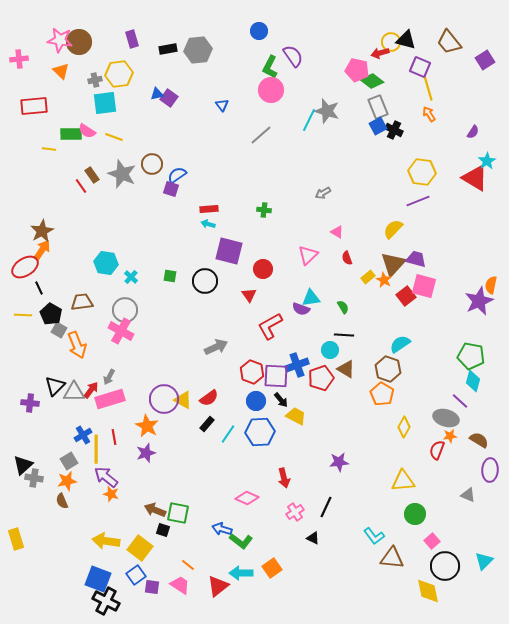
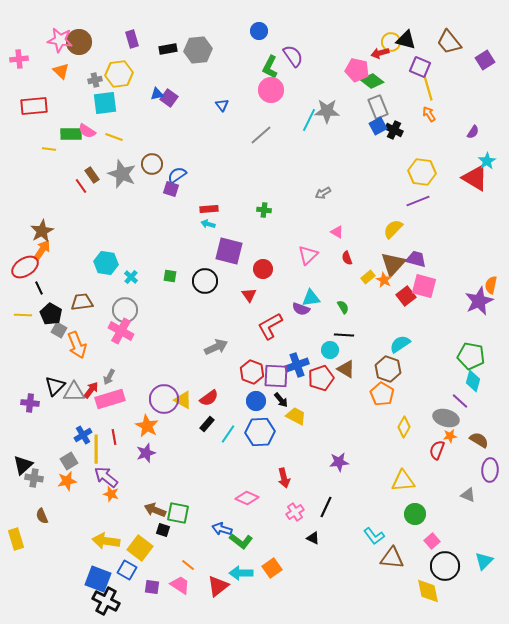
gray star at (327, 111): rotated 15 degrees counterclockwise
brown semicircle at (62, 501): moved 20 px left, 15 px down
blue square at (136, 575): moved 9 px left, 5 px up; rotated 24 degrees counterclockwise
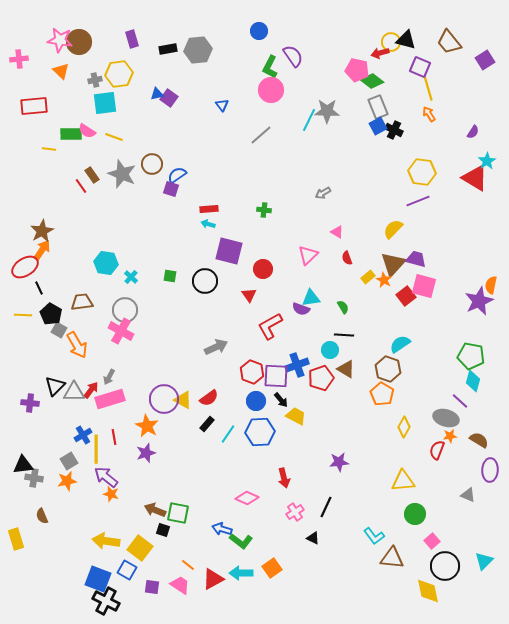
orange arrow at (77, 345): rotated 8 degrees counterclockwise
black triangle at (23, 465): rotated 35 degrees clockwise
red triangle at (218, 586): moved 5 px left, 7 px up; rotated 10 degrees clockwise
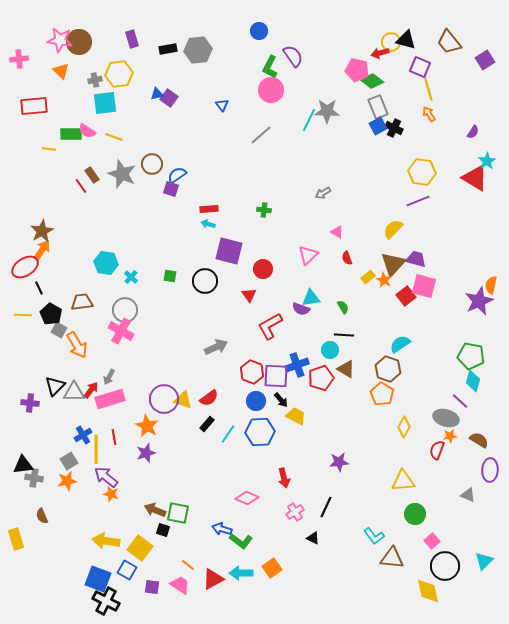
black cross at (394, 130): moved 2 px up
yellow triangle at (183, 400): rotated 12 degrees counterclockwise
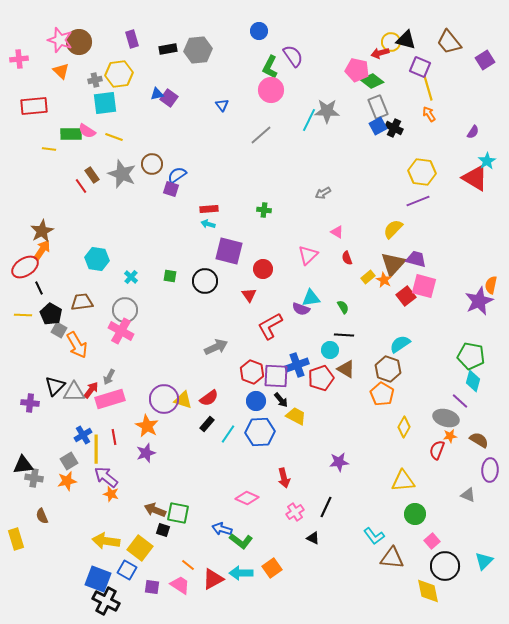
pink star at (60, 40): rotated 10 degrees clockwise
cyan hexagon at (106, 263): moved 9 px left, 4 px up
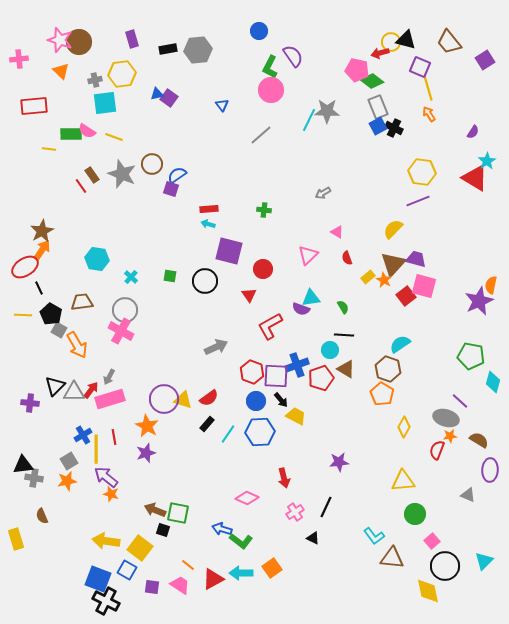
yellow hexagon at (119, 74): moved 3 px right
cyan diamond at (473, 381): moved 20 px right, 1 px down
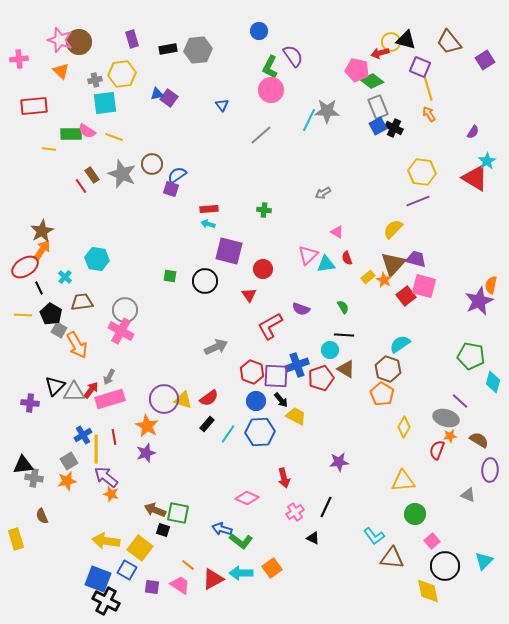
cyan cross at (131, 277): moved 66 px left
cyan triangle at (311, 298): moved 15 px right, 34 px up
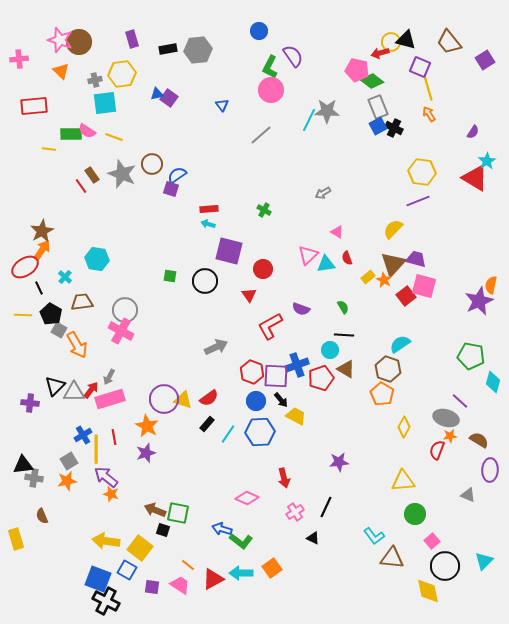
green cross at (264, 210): rotated 24 degrees clockwise
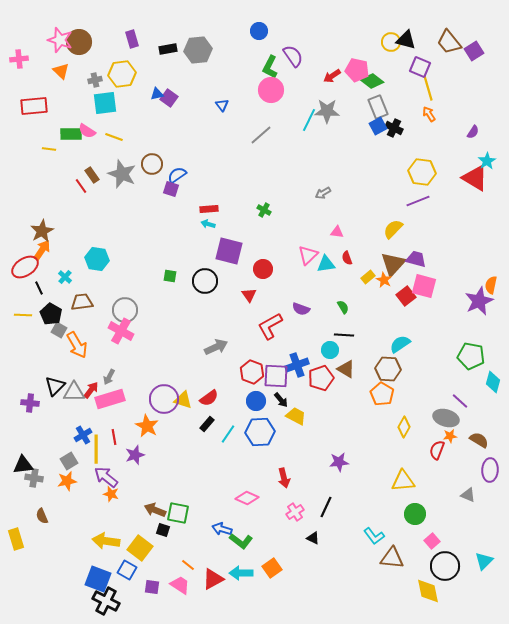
red arrow at (380, 53): moved 48 px left, 23 px down; rotated 18 degrees counterclockwise
purple square at (485, 60): moved 11 px left, 9 px up
pink triangle at (337, 232): rotated 24 degrees counterclockwise
brown hexagon at (388, 369): rotated 15 degrees counterclockwise
purple star at (146, 453): moved 11 px left, 2 px down
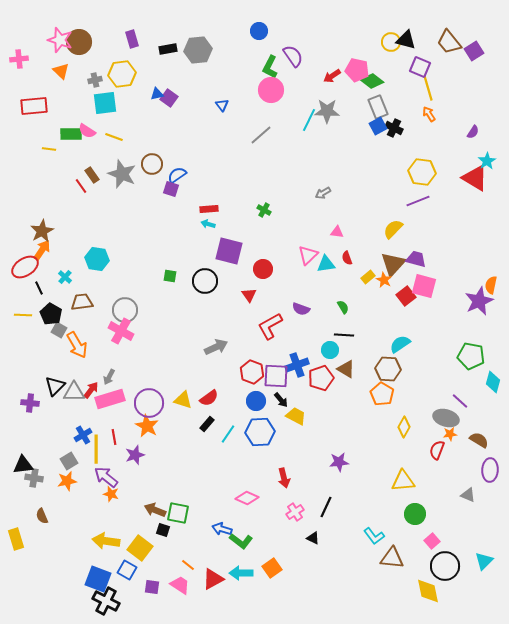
purple circle at (164, 399): moved 15 px left, 4 px down
orange star at (450, 436): moved 2 px up
